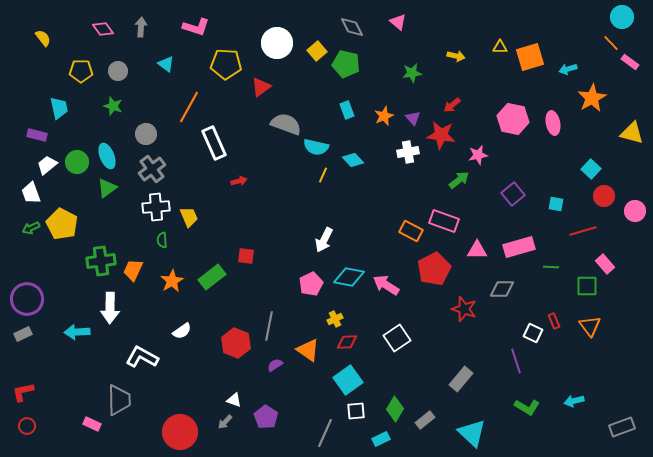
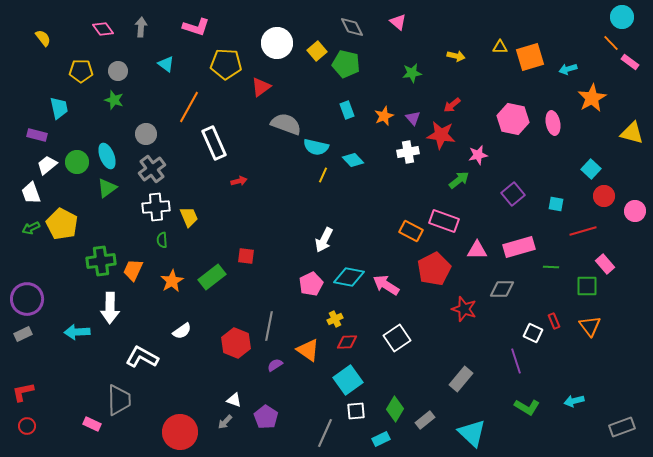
green star at (113, 106): moved 1 px right, 6 px up
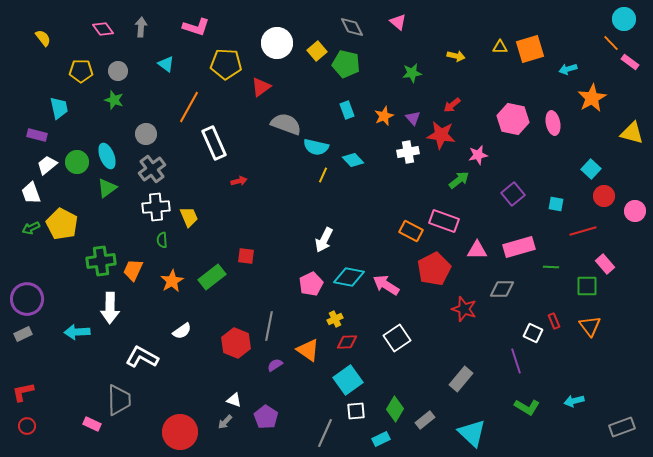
cyan circle at (622, 17): moved 2 px right, 2 px down
orange square at (530, 57): moved 8 px up
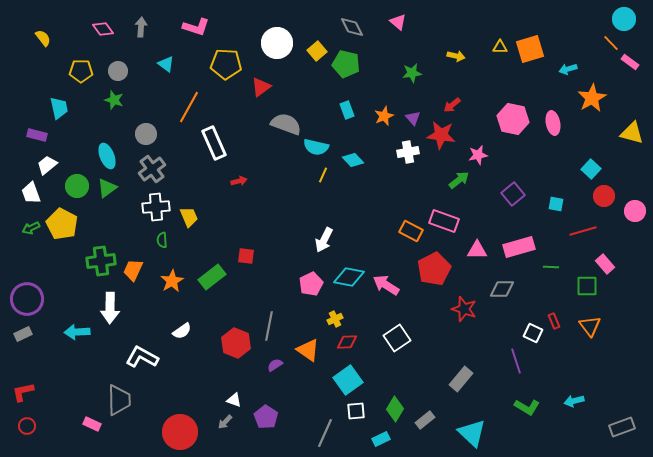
green circle at (77, 162): moved 24 px down
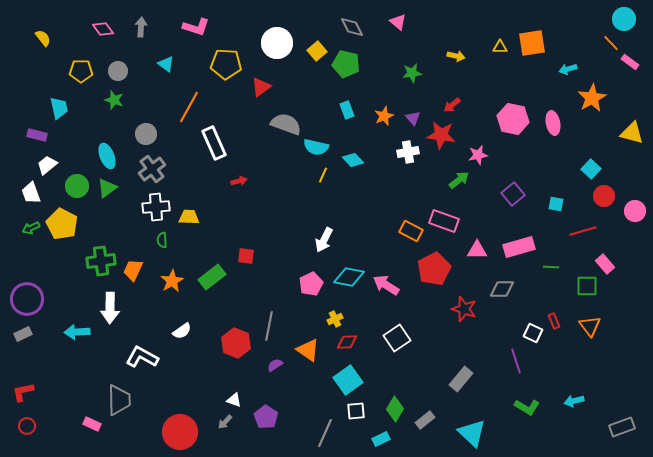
orange square at (530, 49): moved 2 px right, 6 px up; rotated 8 degrees clockwise
yellow trapezoid at (189, 217): rotated 65 degrees counterclockwise
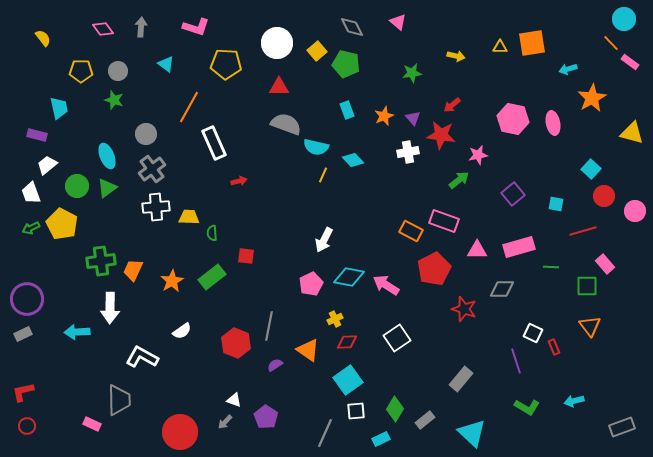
red triangle at (261, 87): moved 18 px right; rotated 35 degrees clockwise
green semicircle at (162, 240): moved 50 px right, 7 px up
red rectangle at (554, 321): moved 26 px down
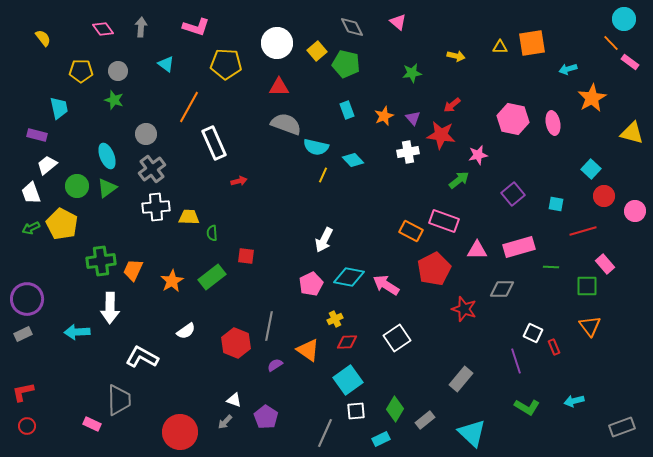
white semicircle at (182, 331): moved 4 px right
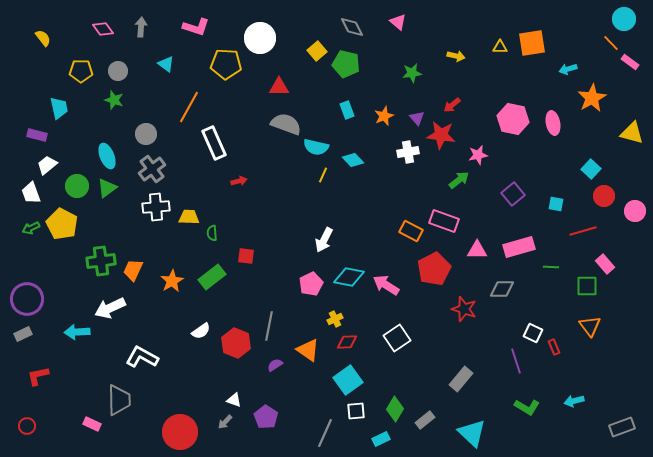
white circle at (277, 43): moved 17 px left, 5 px up
purple triangle at (413, 118): moved 4 px right
white arrow at (110, 308): rotated 64 degrees clockwise
white semicircle at (186, 331): moved 15 px right
red L-shape at (23, 392): moved 15 px right, 16 px up
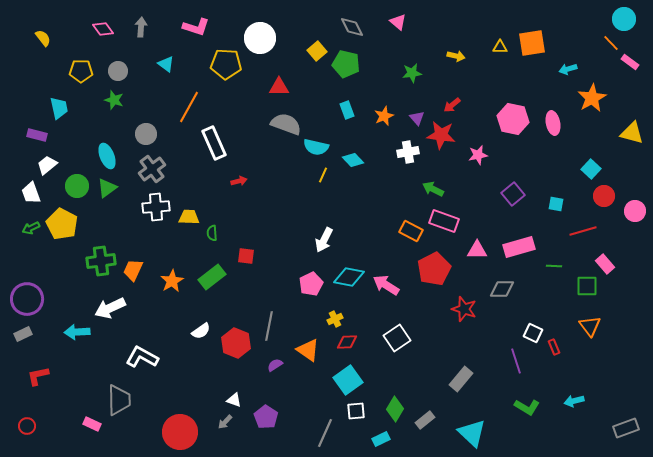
green arrow at (459, 180): moved 26 px left, 9 px down; rotated 115 degrees counterclockwise
green line at (551, 267): moved 3 px right, 1 px up
gray rectangle at (622, 427): moved 4 px right, 1 px down
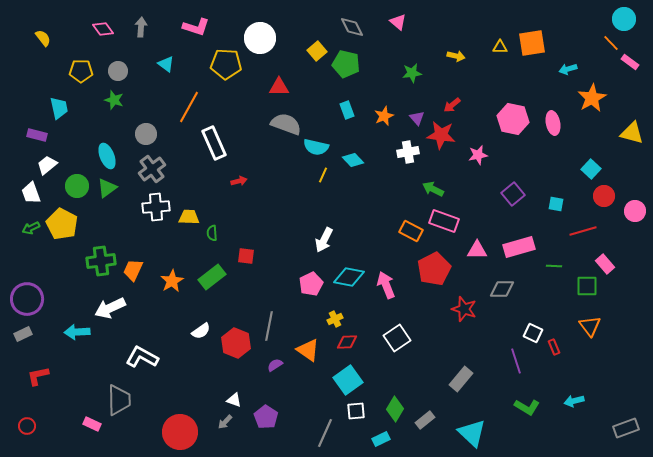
pink arrow at (386, 285): rotated 36 degrees clockwise
